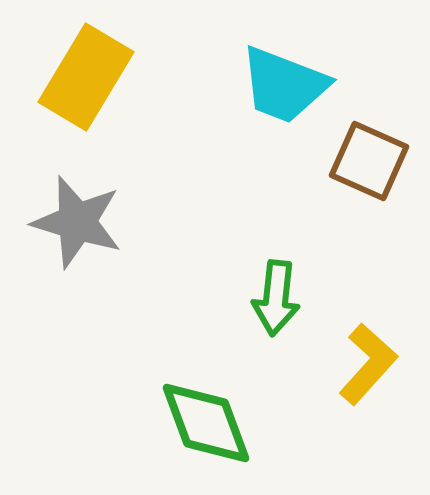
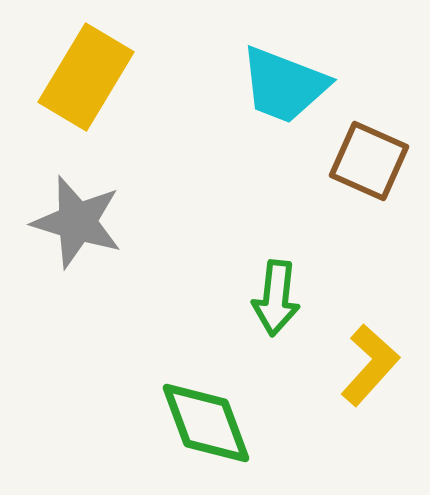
yellow L-shape: moved 2 px right, 1 px down
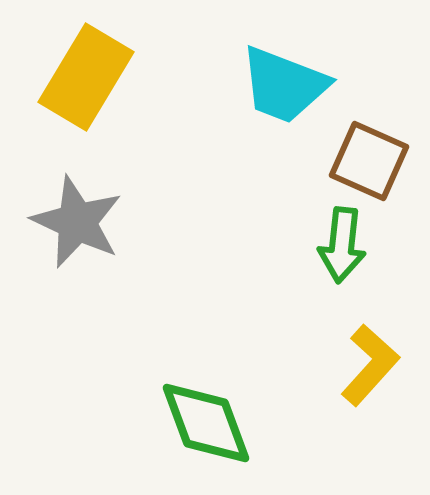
gray star: rotated 8 degrees clockwise
green arrow: moved 66 px right, 53 px up
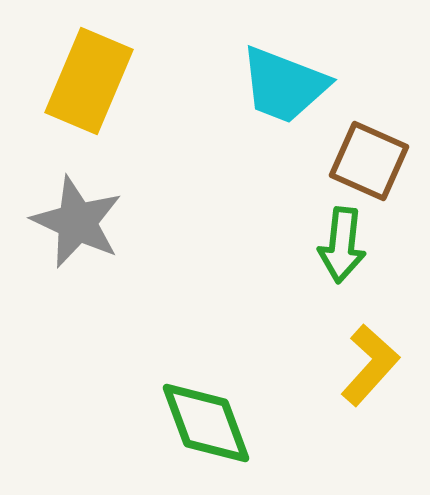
yellow rectangle: moved 3 px right, 4 px down; rotated 8 degrees counterclockwise
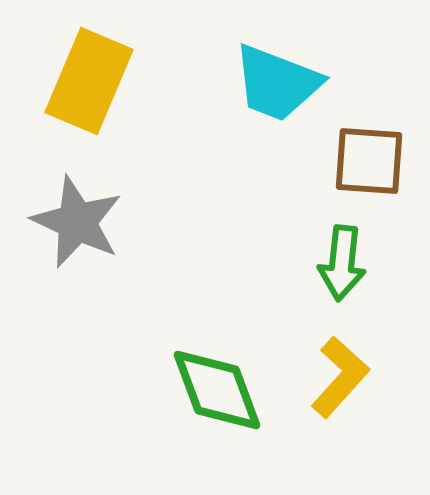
cyan trapezoid: moved 7 px left, 2 px up
brown square: rotated 20 degrees counterclockwise
green arrow: moved 18 px down
yellow L-shape: moved 30 px left, 12 px down
green diamond: moved 11 px right, 33 px up
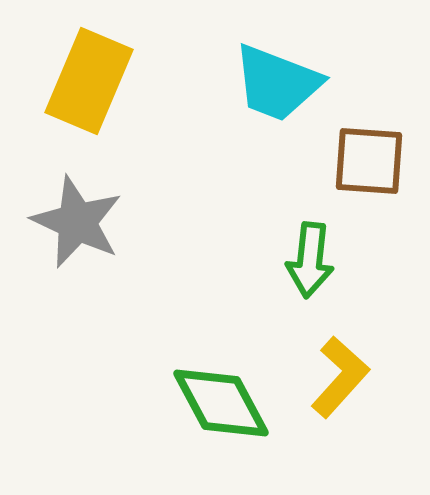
green arrow: moved 32 px left, 3 px up
green diamond: moved 4 px right, 13 px down; rotated 8 degrees counterclockwise
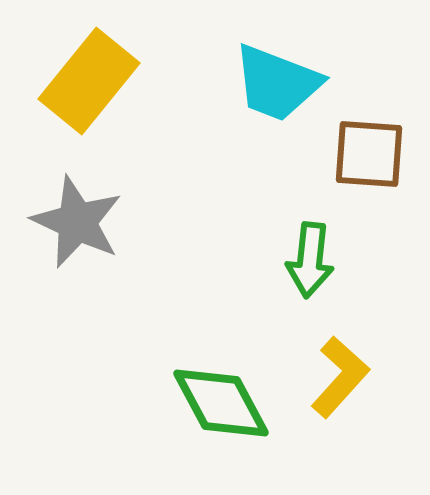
yellow rectangle: rotated 16 degrees clockwise
brown square: moved 7 px up
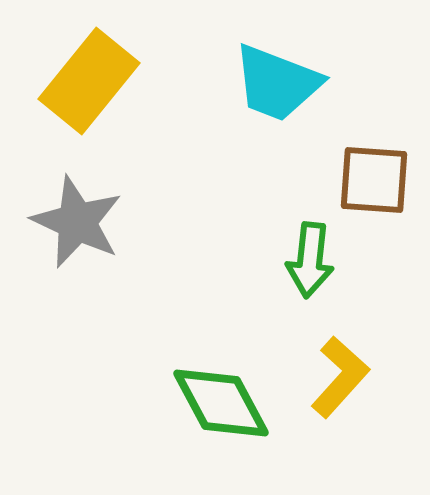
brown square: moved 5 px right, 26 px down
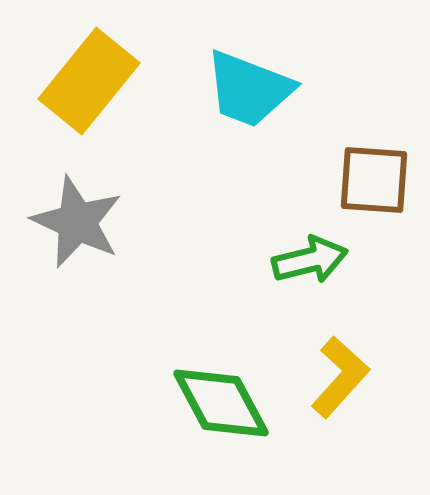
cyan trapezoid: moved 28 px left, 6 px down
green arrow: rotated 110 degrees counterclockwise
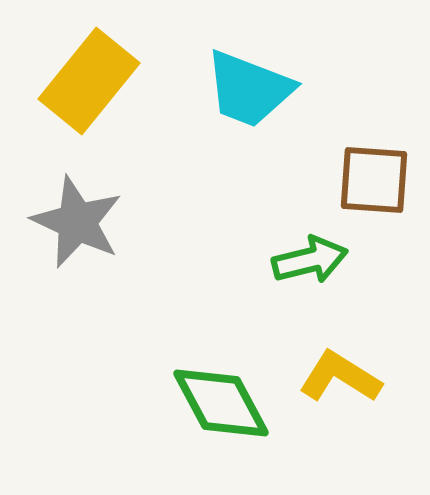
yellow L-shape: rotated 100 degrees counterclockwise
